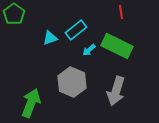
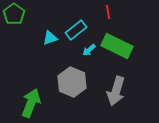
red line: moved 13 px left
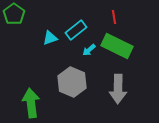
red line: moved 6 px right, 5 px down
gray arrow: moved 2 px right, 2 px up; rotated 16 degrees counterclockwise
green arrow: rotated 28 degrees counterclockwise
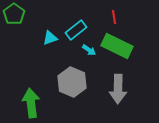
cyan arrow: rotated 104 degrees counterclockwise
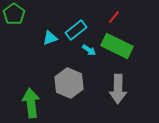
red line: rotated 48 degrees clockwise
gray hexagon: moved 3 px left, 1 px down
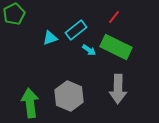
green pentagon: rotated 10 degrees clockwise
green rectangle: moved 1 px left, 1 px down
gray hexagon: moved 13 px down
green arrow: moved 1 px left
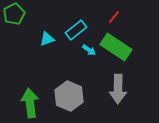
cyan triangle: moved 3 px left, 1 px down
green rectangle: rotated 8 degrees clockwise
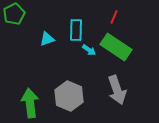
red line: rotated 16 degrees counterclockwise
cyan rectangle: rotated 50 degrees counterclockwise
gray arrow: moved 1 px left, 1 px down; rotated 20 degrees counterclockwise
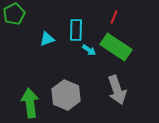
gray hexagon: moved 3 px left, 1 px up
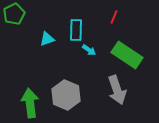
green rectangle: moved 11 px right, 8 px down
